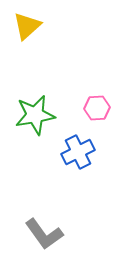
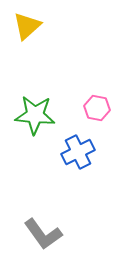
pink hexagon: rotated 15 degrees clockwise
green star: rotated 15 degrees clockwise
gray L-shape: moved 1 px left
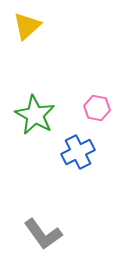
green star: rotated 24 degrees clockwise
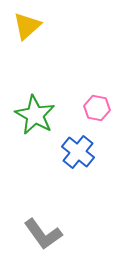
blue cross: rotated 24 degrees counterclockwise
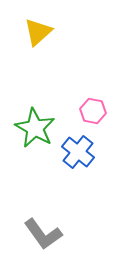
yellow triangle: moved 11 px right, 6 px down
pink hexagon: moved 4 px left, 3 px down
green star: moved 13 px down
